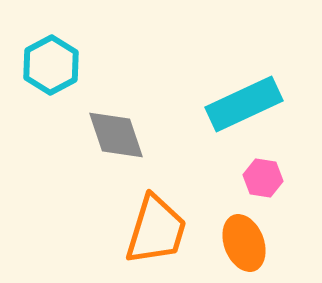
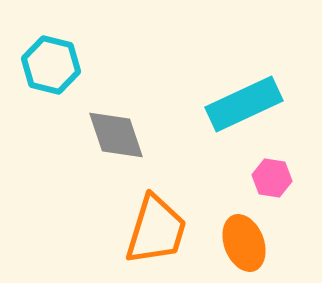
cyan hexagon: rotated 18 degrees counterclockwise
pink hexagon: moved 9 px right
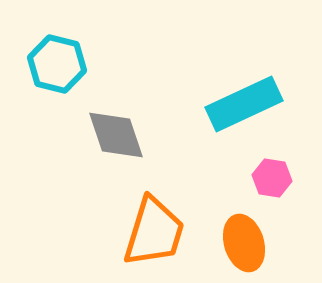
cyan hexagon: moved 6 px right, 1 px up
orange trapezoid: moved 2 px left, 2 px down
orange ellipse: rotated 4 degrees clockwise
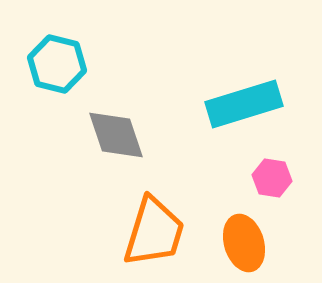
cyan rectangle: rotated 8 degrees clockwise
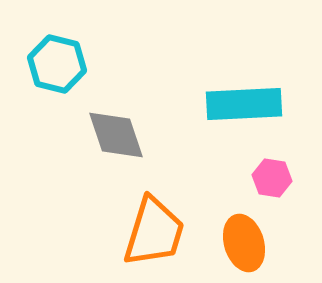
cyan rectangle: rotated 14 degrees clockwise
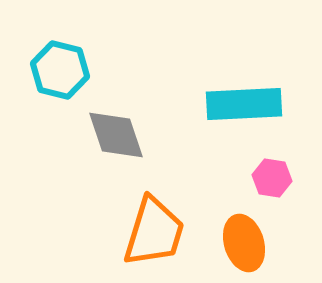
cyan hexagon: moved 3 px right, 6 px down
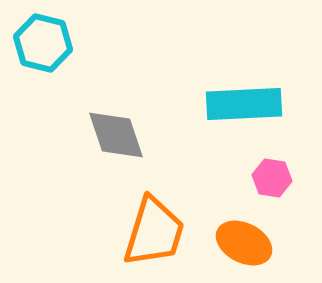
cyan hexagon: moved 17 px left, 27 px up
orange ellipse: rotated 46 degrees counterclockwise
